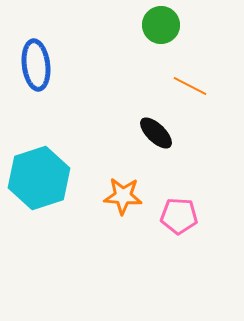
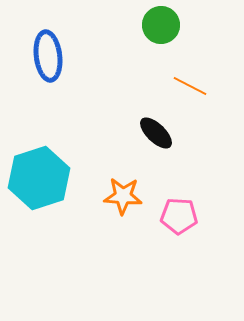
blue ellipse: moved 12 px right, 9 px up
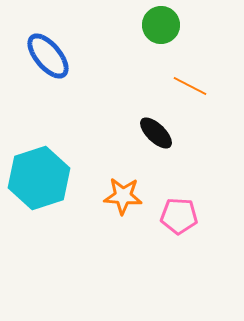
blue ellipse: rotated 33 degrees counterclockwise
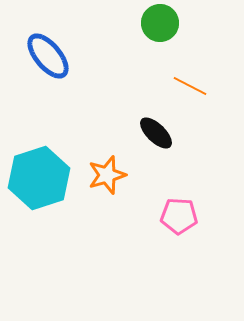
green circle: moved 1 px left, 2 px up
orange star: moved 16 px left, 21 px up; rotated 21 degrees counterclockwise
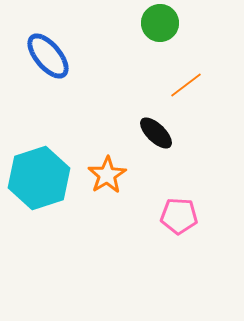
orange line: moved 4 px left, 1 px up; rotated 64 degrees counterclockwise
orange star: rotated 15 degrees counterclockwise
